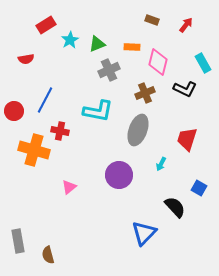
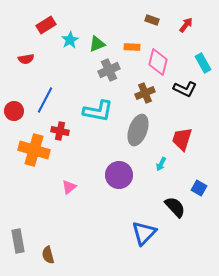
red trapezoid: moved 5 px left
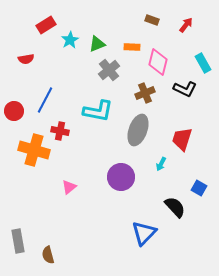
gray cross: rotated 15 degrees counterclockwise
purple circle: moved 2 px right, 2 px down
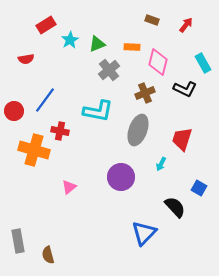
blue line: rotated 8 degrees clockwise
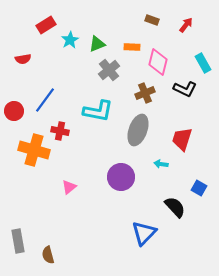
red semicircle: moved 3 px left
cyan arrow: rotated 72 degrees clockwise
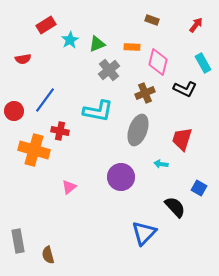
red arrow: moved 10 px right
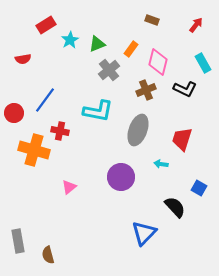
orange rectangle: moved 1 px left, 2 px down; rotated 56 degrees counterclockwise
brown cross: moved 1 px right, 3 px up
red circle: moved 2 px down
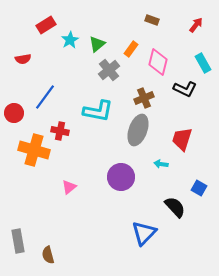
green triangle: rotated 18 degrees counterclockwise
brown cross: moved 2 px left, 8 px down
blue line: moved 3 px up
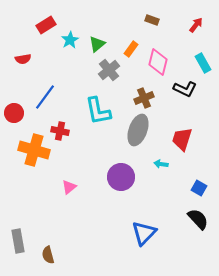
cyan L-shape: rotated 68 degrees clockwise
black semicircle: moved 23 px right, 12 px down
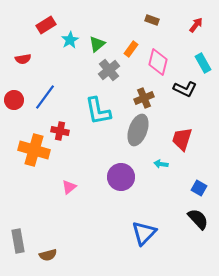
red circle: moved 13 px up
brown semicircle: rotated 90 degrees counterclockwise
